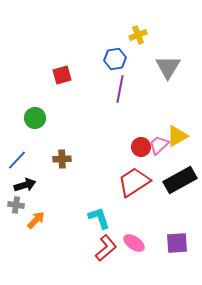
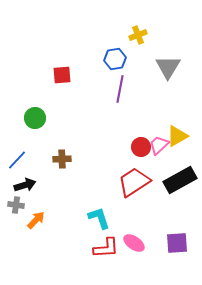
red square: rotated 12 degrees clockwise
red L-shape: rotated 36 degrees clockwise
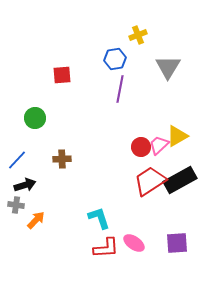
red trapezoid: moved 16 px right, 1 px up
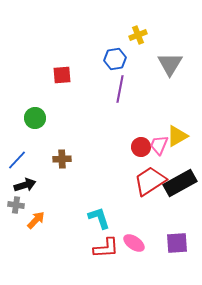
gray triangle: moved 2 px right, 3 px up
pink trapezoid: rotated 25 degrees counterclockwise
black rectangle: moved 3 px down
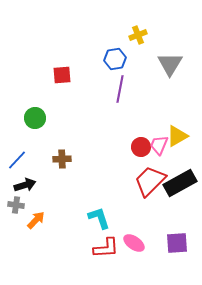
red trapezoid: rotated 12 degrees counterclockwise
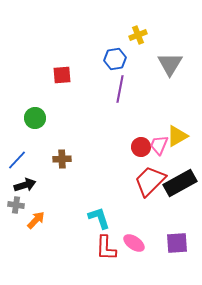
red L-shape: rotated 96 degrees clockwise
